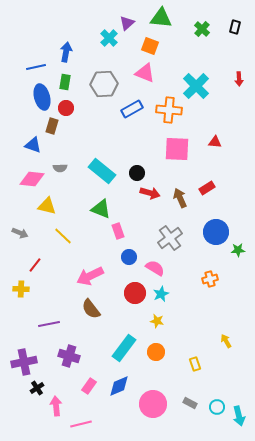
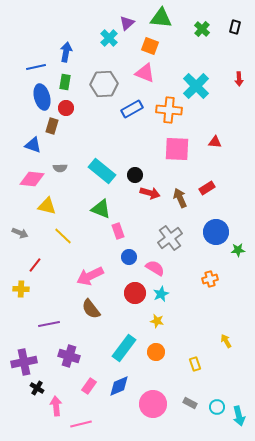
black circle at (137, 173): moved 2 px left, 2 px down
black cross at (37, 388): rotated 24 degrees counterclockwise
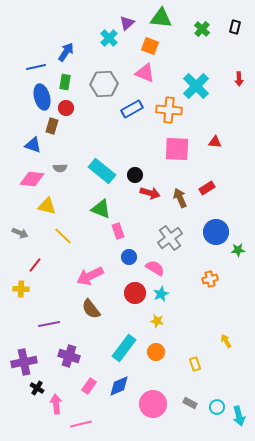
blue arrow at (66, 52): rotated 24 degrees clockwise
pink arrow at (56, 406): moved 2 px up
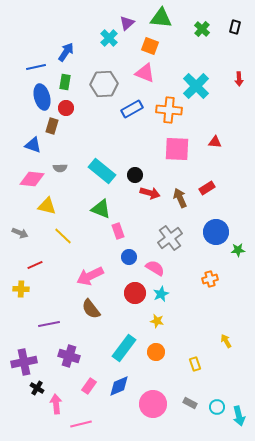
red line at (35, 265): rotated 28 degrees clockwise
